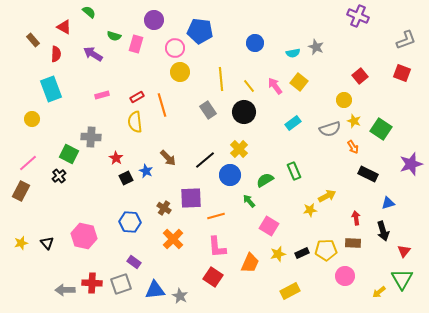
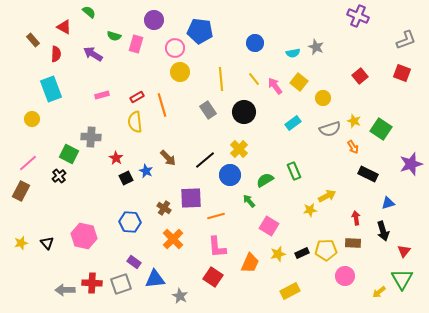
yellow line at (249, 86): moved 5 px right, 7 px up
yellow circle at (344, 100): moved 21 px left, 2 px up
blue triangle at (155, 290): moved 11 px up
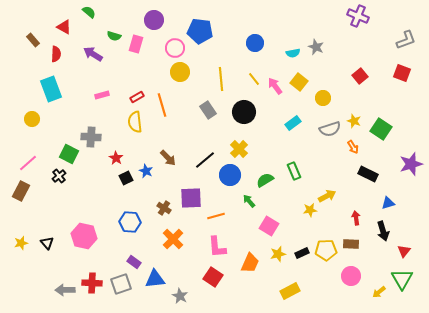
brown rectangle at (353, 243): moved 2 px left, 1 px down
pink circle at (345, 276): moved 6 px right
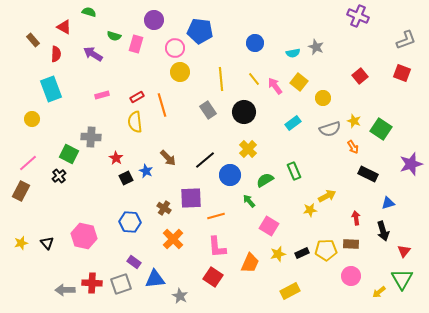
green semicircle at (89, 12): rotated 24 degrees counterclockwise
yellow cross at (239, 149): moved 9 px right
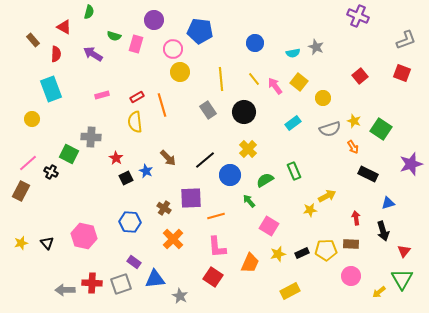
green semicircle at (89, 12): rotated 88 degrees clockwise
pink circle at (175, 48): moved 2 px left, 1 px down
black cross at (59, 176): moved 8 px left, 4 px up; rotated 24 degrees counterclockwise
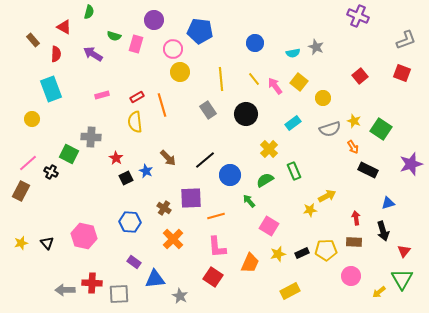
black circle at (244, 112): moved 2 px right, 2 px down
yellow cross at (248, 149): moved 21 px right
black rectangle at (368, 174): moved 4 px up
brown rectangle at (351, 244): moved 3 px right, 2 px up
gray square at (121, 284): moved 2 px left, 10 px down; rotated 15 degrees clockwise
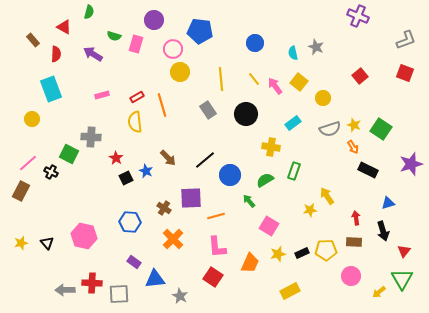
cyan semicircle at (293, 53): rotated 88 degrees clockwise
red square at (402, 73): moved 3 px right
yellow star at (354, 121): moved 4 px down
yellow cross at (269, 149): moved 2 px right, 2 px up; rotated 36 degrees counterclockwise
green rectangle at (294, 171): rotated 42 degrees clockwise
yellow arrow at (327, 196): rotated 96 degrees counterclockwise
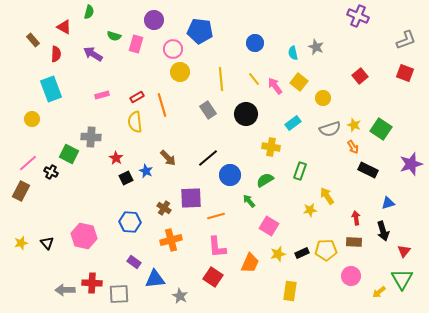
black line at (205, 160): moved 3 px right, 2 px up
green rectangle at (294, 171): moved 6 px right
orange cross at (173, 239): moved 2 px left, 1 px down; rotated 30 degrees clockwise
yellow rectangle at (290, 291): rotated 54 degrees counterclockwise
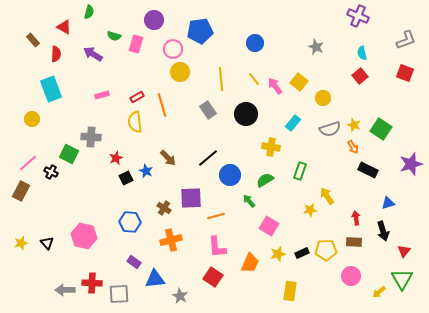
blue pentagon at (200, 31): rotated 15 degrees counterclockwise
cyan semicircle at (293, 53): moved 69 px right
cyan rectangle at (293, 123): rotated 14 degrees counterclockwise
red star at (116, 158): rotated 16 degrees clockwise
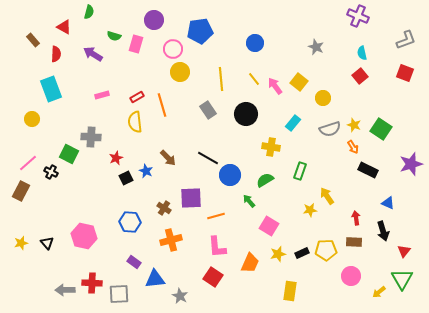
black line at (208, 158): rotated 70 degrees clockwise
blue triangle at (388, 203): rotated 40 degrees clockwise
